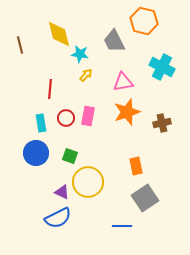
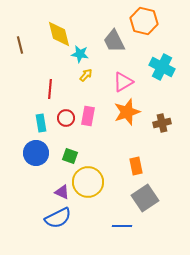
pink triangle: rotated 20 degrees counterclockwise
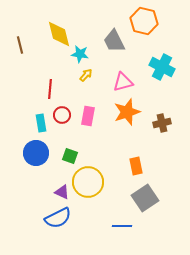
pink triangle: rotated 15 degrees clockwise
red circle: moved 4 px left, 3 px up
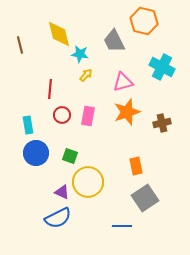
cyan rectangle: moved 13 px left, 2 px down
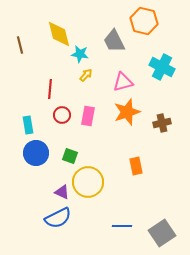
gray square: moved 17 px right, 35 px down
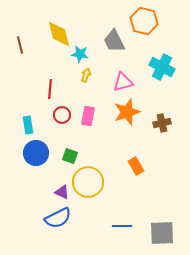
yellow arrow: rotated 24 degrees counterclockwise
orange rectangle: rotated 18 degrees counterclockwise
gray square: rotated 32 degrees clockwise
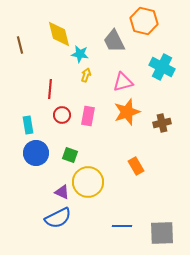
green square: moved 1 px up
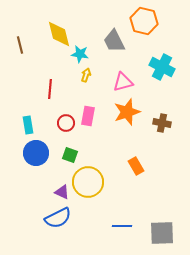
red circle: moved 4 px right, 8 px down
brown cross: rotated 24 degrees clockwise
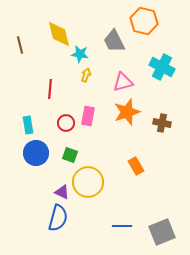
blue semicircle: rotated 48 degrees counterclockwise
gray square: moved 1 px up; rotated 20 degrees counterclockwise
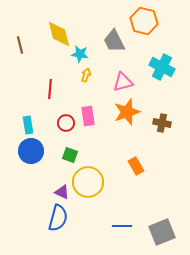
pink rectangle: rotated 18 degrees counterclockwise
blue circle: moved 5 px left, 2 px up
